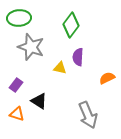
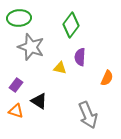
purple semicircle: moved 2 px right
orange semicircle: rotated 140 degrees clockwise
orange triangle: moved 1 px left, 3 px up
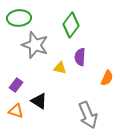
gray star: moved 4 px right, 2 px up
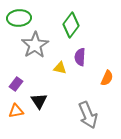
gray star: rotated 20 degrees clockwise
purple rectangle: moved 1 px up
black triangle: rotated 24 degrees clockwise
orange triangle: rotated 28 degrees counterclockwise
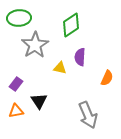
green diamond: rotated 20 degrees clockwise
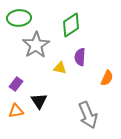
gray star: moved 1 px right
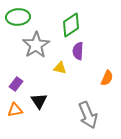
green ellipse: moved 1 px left, 1 px up
purple semicircle: moved 2 px left, 6 px up
orange triangle: moved 1 px left, 1 px up
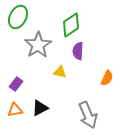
green ellipse: rotated 60 degrees counterclockwise
gray star: moved 2 px right
yellow triangle: moved 4 px down
black triangle: moved 1 px right, 7 px down; rotated 36 degrees clockwise
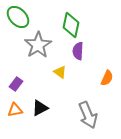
green ellipse: rotated 70 degrees counterclockwise
green diamond: rotated 45 degrees counterclockwise
yellow triangle: rotated 24 degrees clockwise
